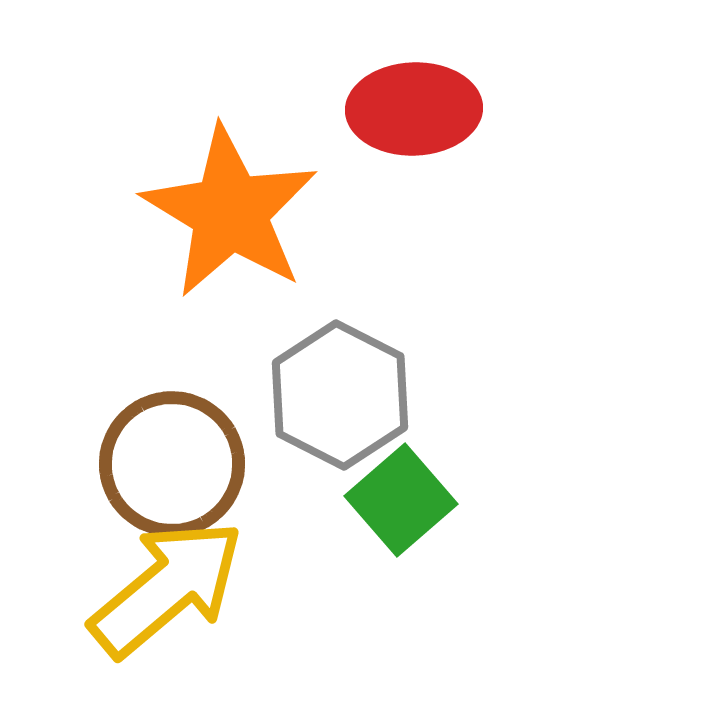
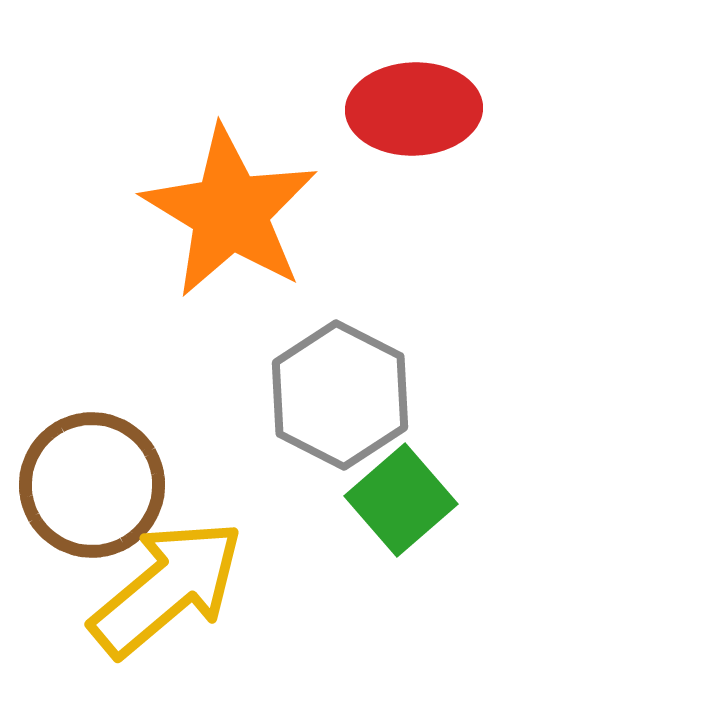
brown circle: moved 80 px left, 21 px down
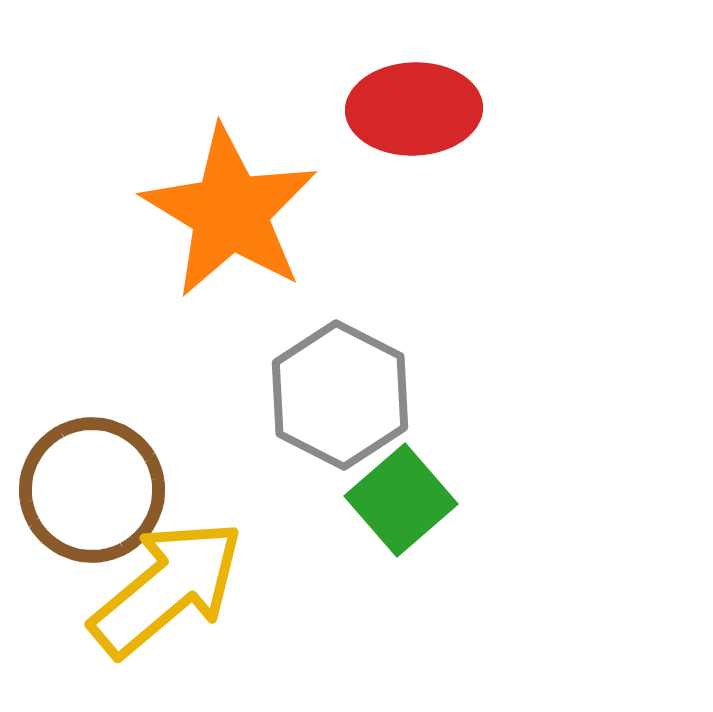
brown circle: moved 5 px down
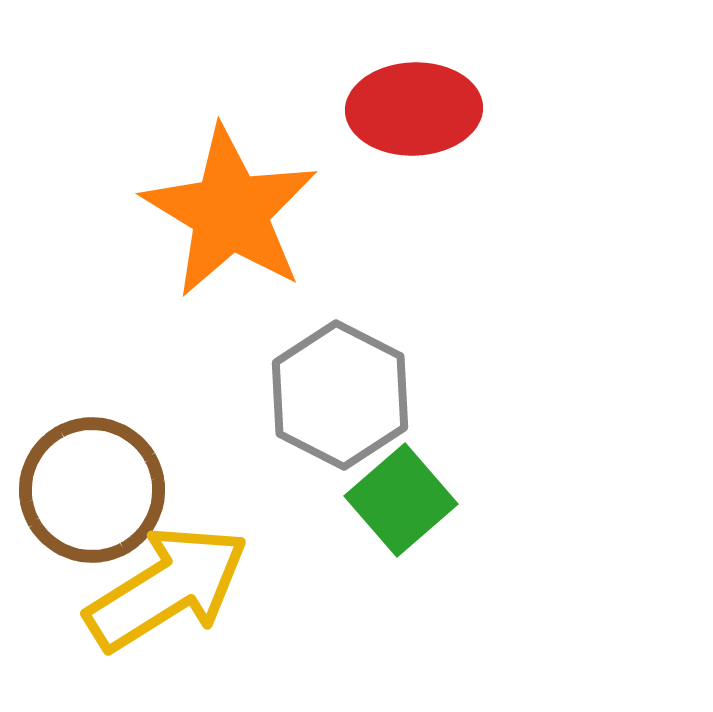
yellow arrow: rotated 8 degrees clockwise
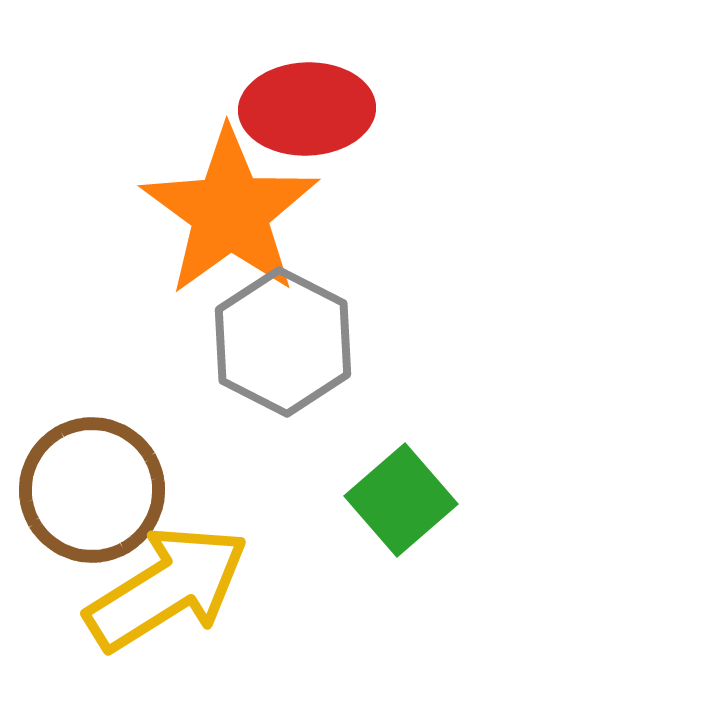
red ellipse: moved 107 px left
orange star: rotated 5 degrees clockwise
gray hexagon: moved 57 px left, 53 px up
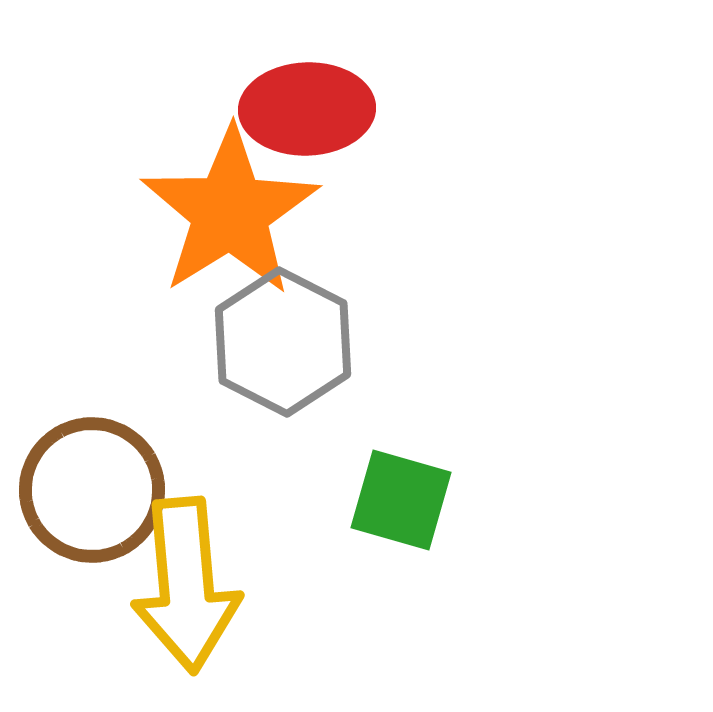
orange star: rotated 4 degrees clockwise
green square: rotated 33 degrees counterclockwise
yellow arrow: moved 19 px right, 3 px up; rotated 117 degrees clockwise
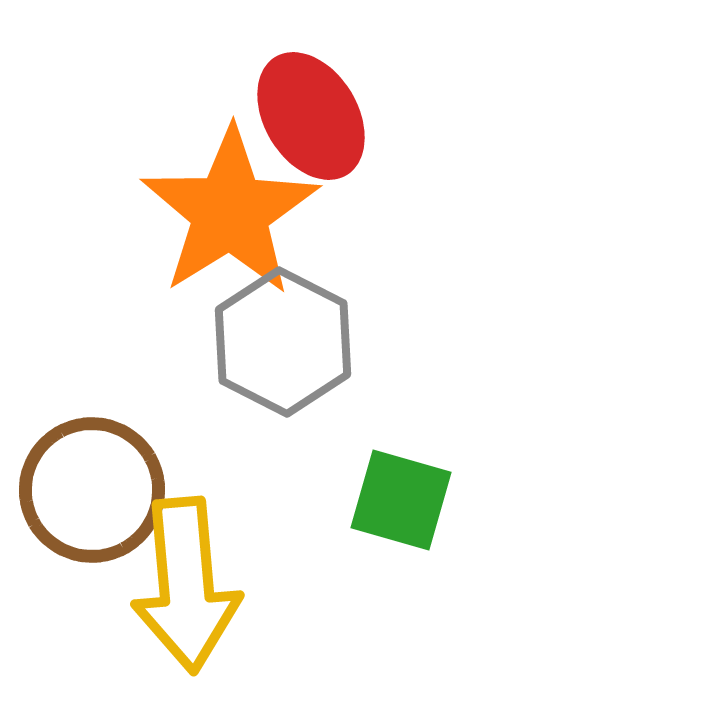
red ellipse: moved 4 px right, 7 px down; rotated 61 degrees clockwise
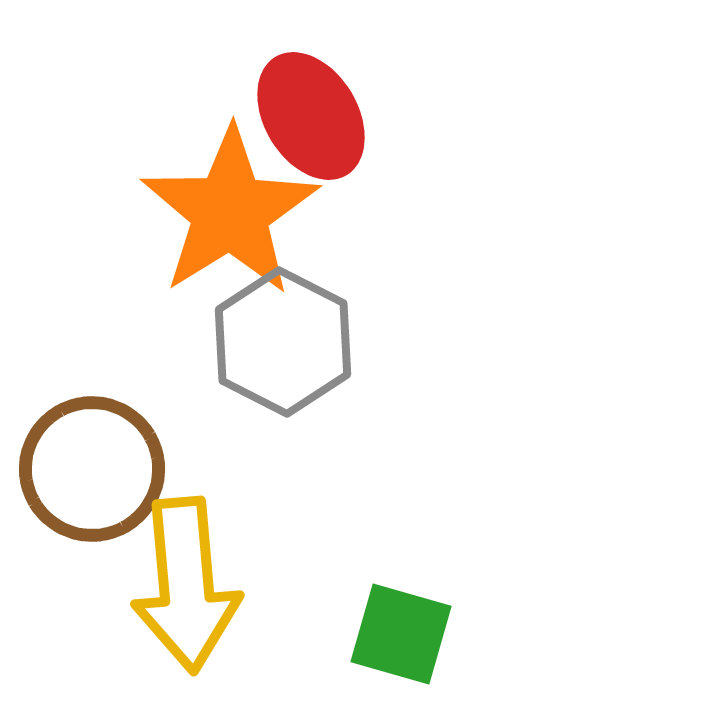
brown circle: moved 21 px up
green square: moved 134 px down
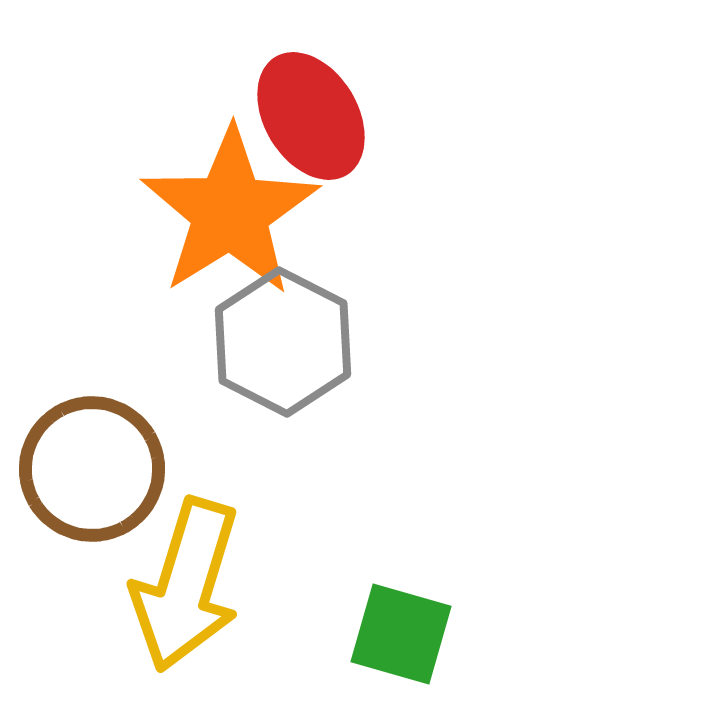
yellow arrow: rotated 22 degrees clockwise
